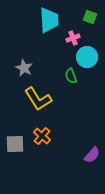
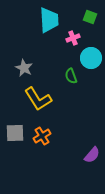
cyan circle: moved 4 px right, 1 px down
orange cross: rotated 18 degrees clockwise
gray square: moved 11 px up
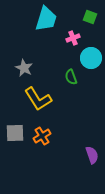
cyan trapezoid: moved 3 px left, 1 px up; rotated 20 degrees clockwise
green semicircle: moved 1 px down
purple semicircle: rotated 60 degrees counterclockwise
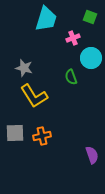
gray star: rotated 12 degrees counterclockwise
yellow L-shape: moved 4 px left, 3 px up
orange cross: rotated 18 degrees clockwise
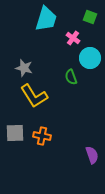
pink cross: rotated 32 degrees counterclockwise
cyan circle: moved 1 px left
orange cross: rotated 24 degrees clockwise
